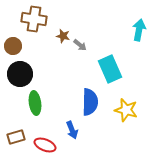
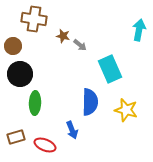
green ellipse: rotated 10 degrees clockwise
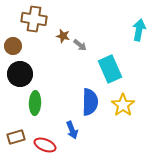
yellow star: moved 3 px left, 5 px up; rotated 20 degrees clockwise
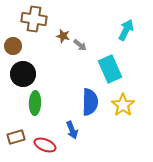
cyan arrow: moved 13 px left; rotated 15 degrees clockwise
black circle: moved 3 px right
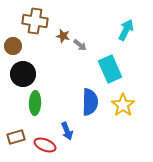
brown cross: moved 1 px right, 2 px down
blue arrow: moved 5 px left, 1 px down
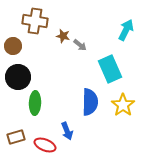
black circle: moved 5 px left, 3 px down
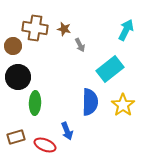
brown cross: moved 7 px down
brown star: moved 1 px right, 7 px up
gray arrow: rotated 24 degrees clockwise
cyan rectangle: rotated 76 degrees clockwise
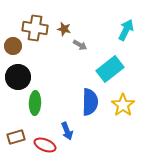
gray arrow: rotated 32 degrees counterclockwise
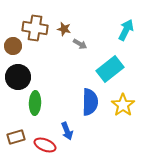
gray arrow: moved 1 px up
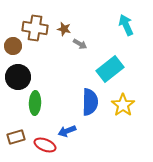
cyan arrow: moved 5 px up; rotated 50 degrees counterclockwise
blue arrow: rotated 90 degrees clockwise
